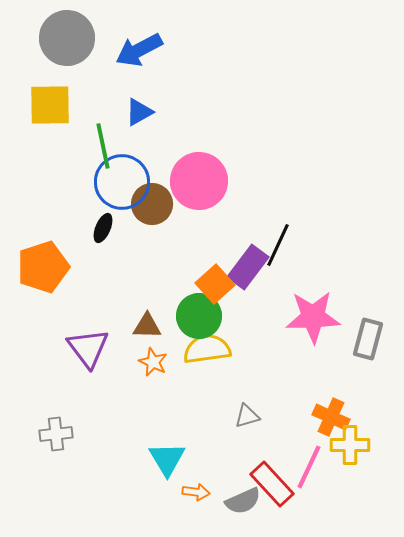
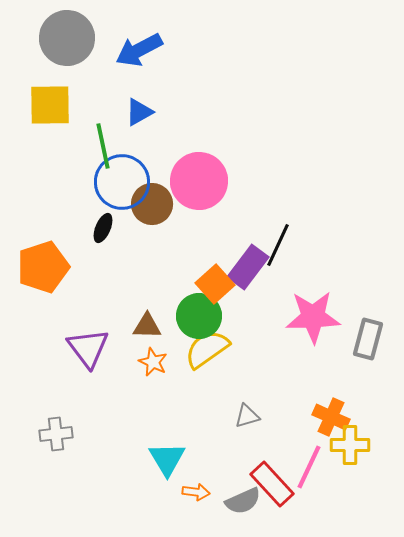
yellow semicircle: rotated 27 degrees counterclockwise
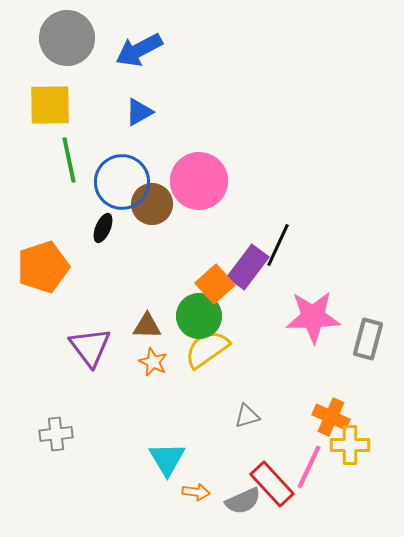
green line: moved 34 px left, 14 px down
purple triangle: moved 2 px right, 1 px up
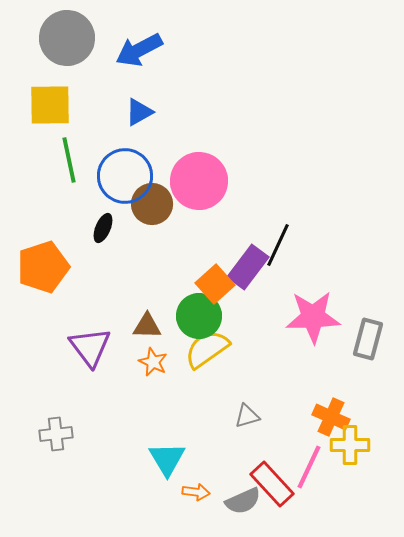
blue circle: moved 3 px right, 6 px up
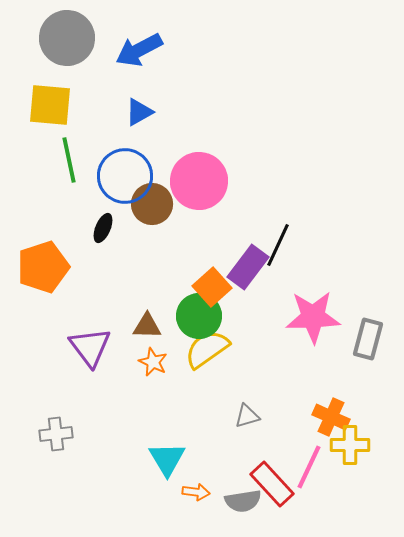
yellow square: rotated 6 degrees clockwise
orange square: moved 3 px left, 3 px down
gray semicircle: rotated 15 degrees clockwise
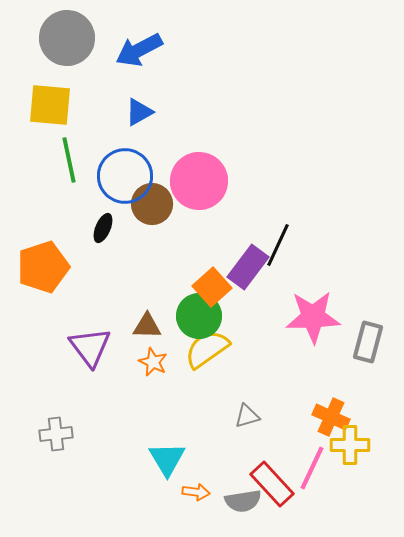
gray rectangle: moved 3 px down
pink line: moved 3 px right, 1 px down
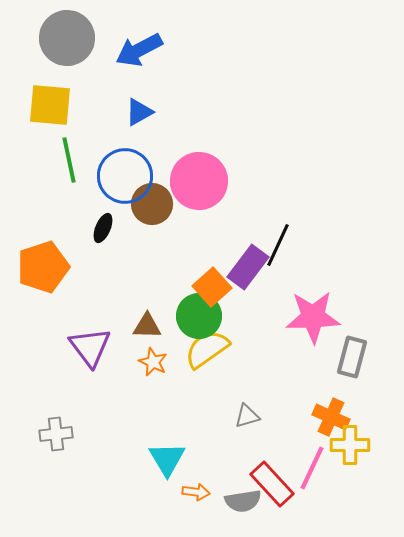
gray rectangle: moved 16 px left, 15 px down
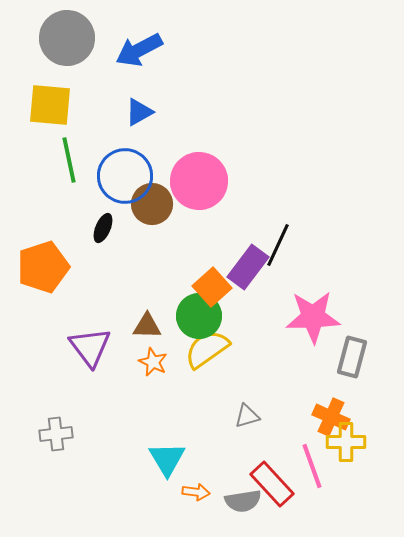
yellow cross: moved 4 px left, 3 px up
pink line: moved 2 px up; rotated 45 degrees counterclockwise
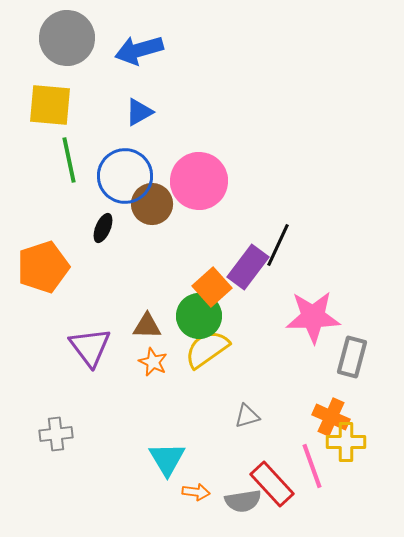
blue arrow: rotated 12 degrees clockwise
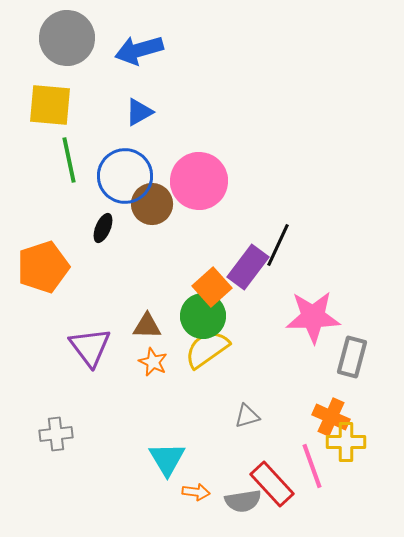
green circle: moved 4 px right
